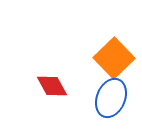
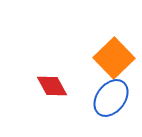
blue ellipse: rotated 15 degrees clockwise
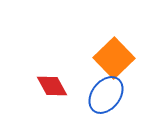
blue ellipse: moved 5 px left, 3 px up
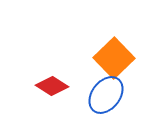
red diamond: rotated 28 degrees counterclockwise
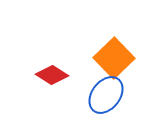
red diamond: moved 11 px up
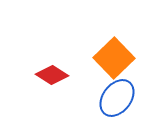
blue ellipse: moved 11 px right, 3 px down
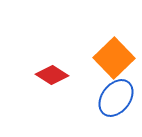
blue ellipse: moved 1 px left
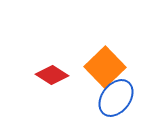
orange square: moved 9 px left, 9 px down
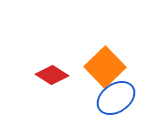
blue ellipse: rotated 18 degrees clockwise
